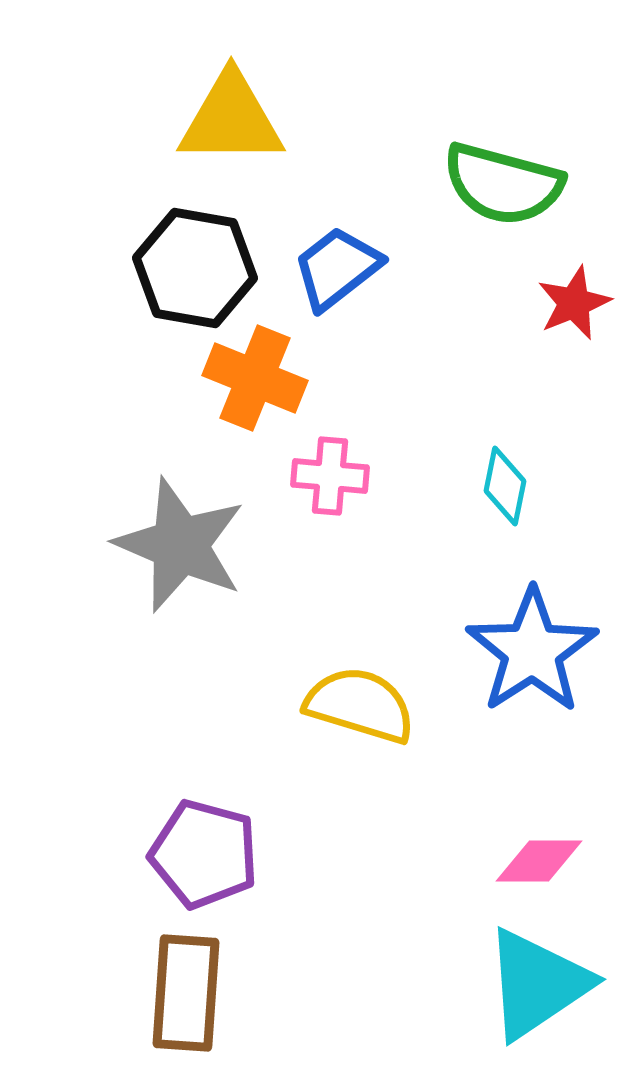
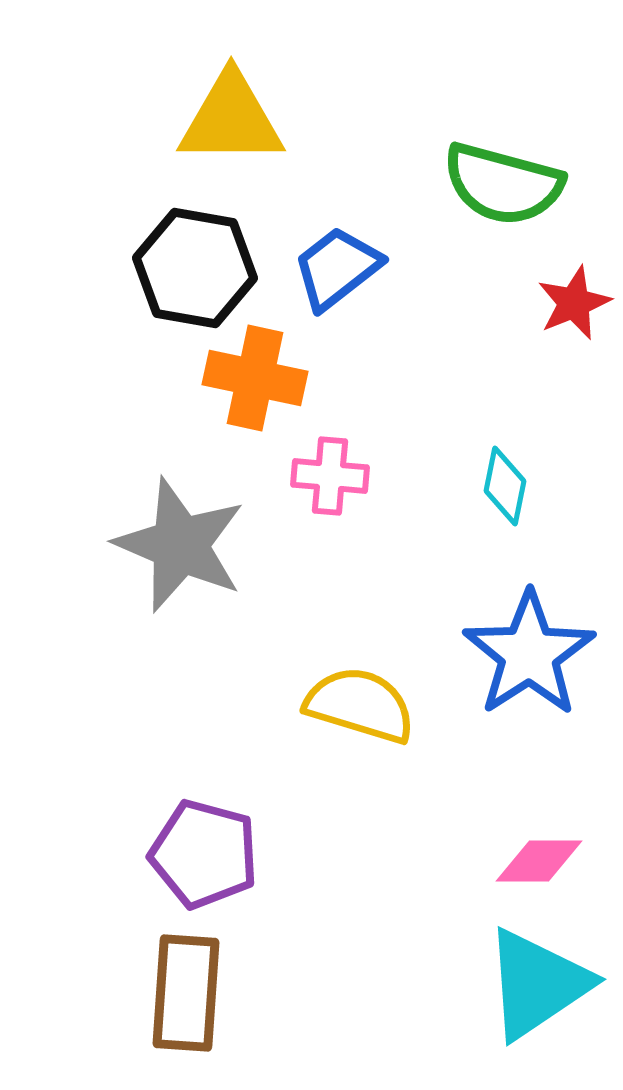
orange cross: rotated 10 degrees counterclockwise
blue star: moved 3 px left, 3 px down
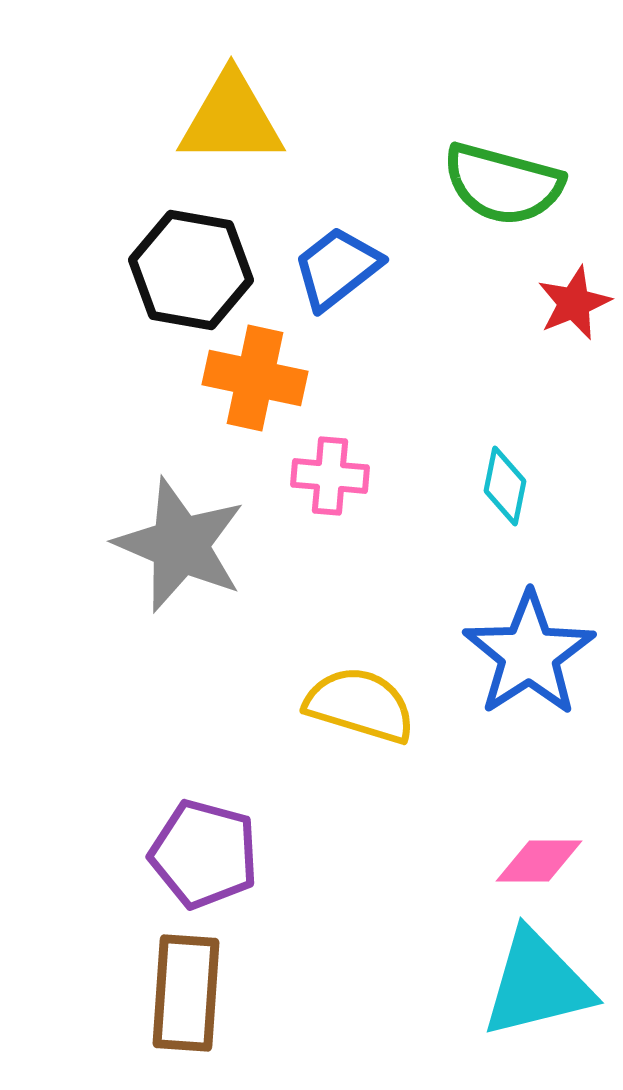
black hexagon: moved 4 px left, 2 px down
cyan triangle: rotated 20 degrees clockwise
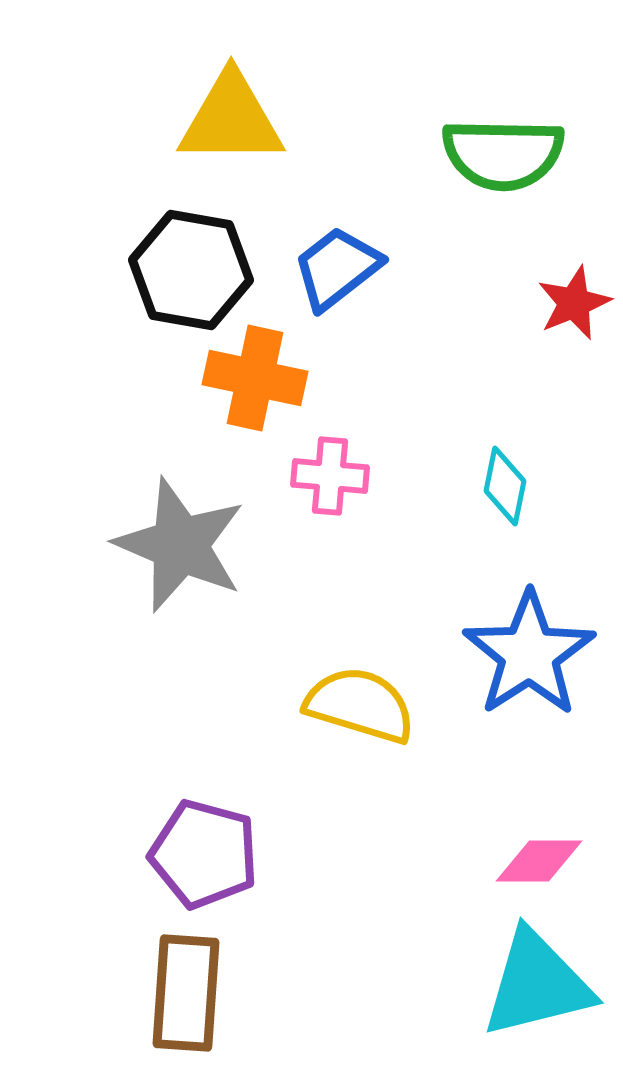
green semicircle: moved 30 px up; rotated 14 degrees counterclockwise
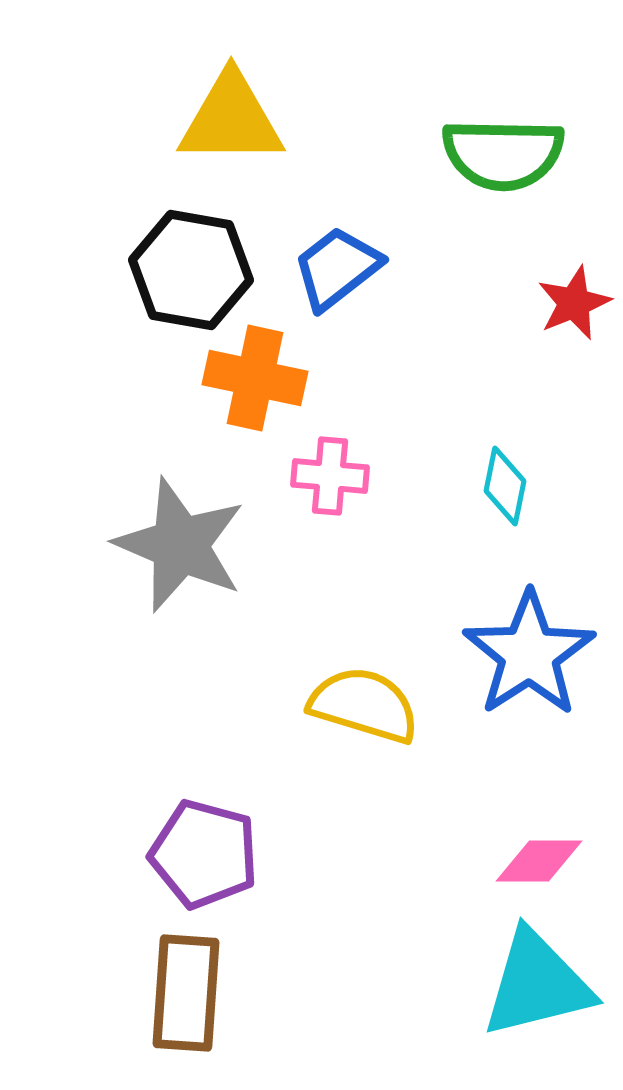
yellow semicircle: moved 4 px right
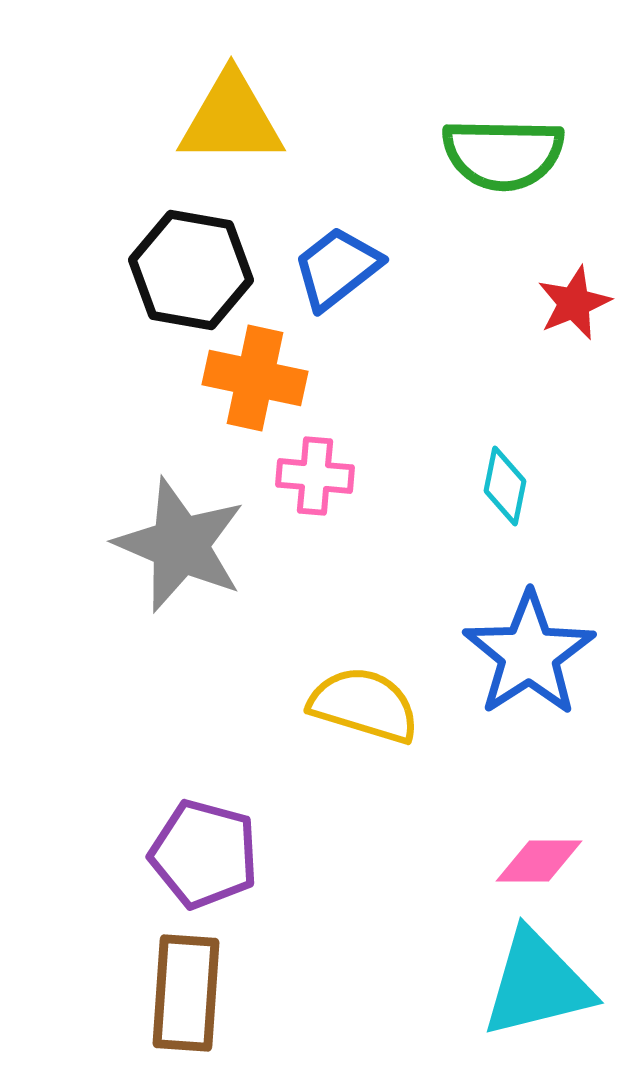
pink cross: moved 15 px left
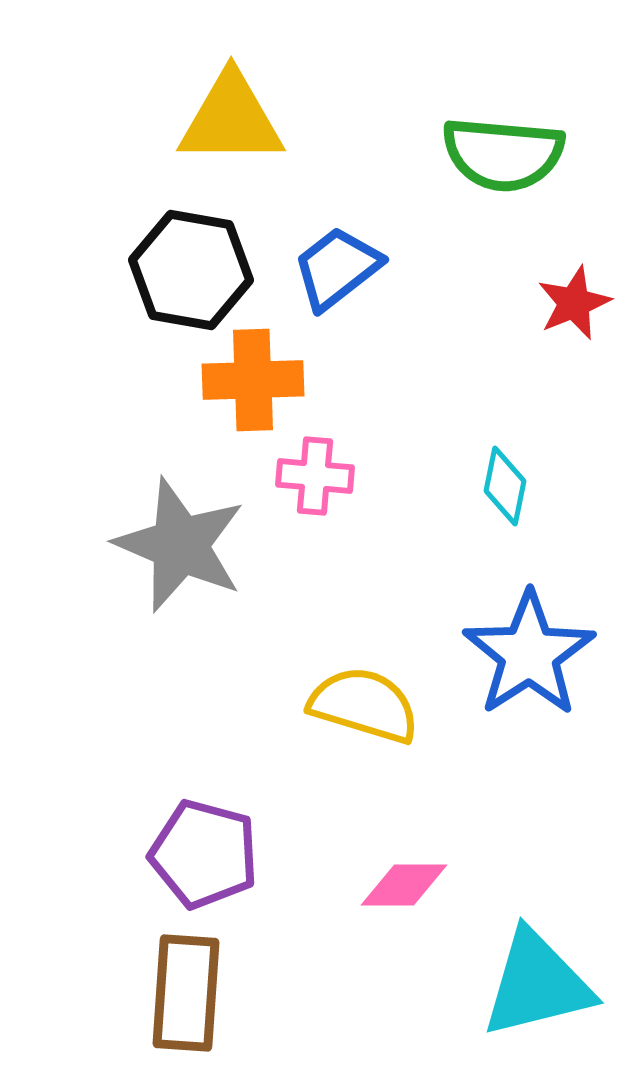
green semicircle: rotated 4 degrees clockwise
orange cross: moved 2 px left, 2 px down; rotated 14 degrees counterclockwise
pink diamond: moved 135 px left, 24 px down
